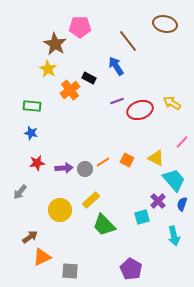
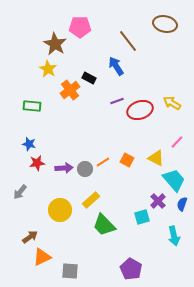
blue star: moved 2 px left, 11 px down
pink line: moved 5 px left
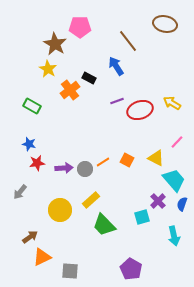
green rectangle: rotated 24 degrees clockwise
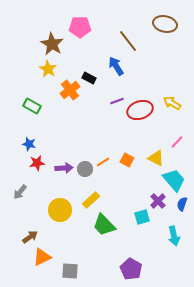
brown star: moved 3 px left
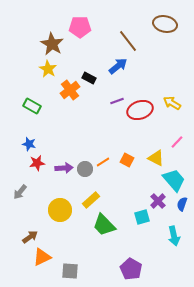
blue arrow: moved 2 px right; rotated 84 degrees clockwise
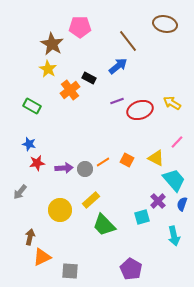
brown arrow: rotated 42 degrees counterclockwise
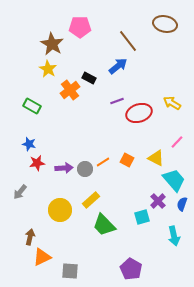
red ellipse: moved 1 px left, 3 px down
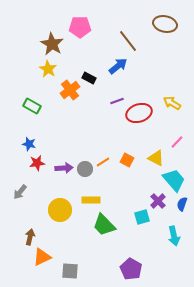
yellow rectangle: rotated 42 degrees clockwise
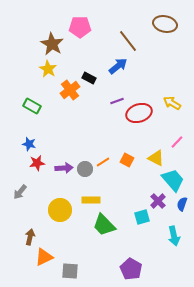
cyan trapezoid: moved 1 px left
orange triangle: moved 2 px right
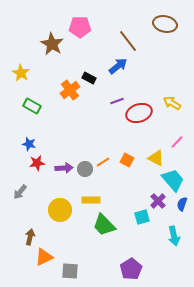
yellow star: moved 27 px left, 4 px down
purple pentagon: rotated 10 degrees clockwise
